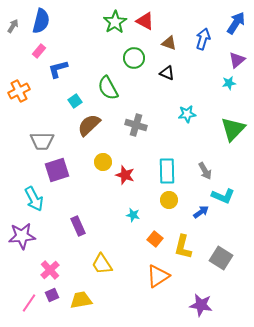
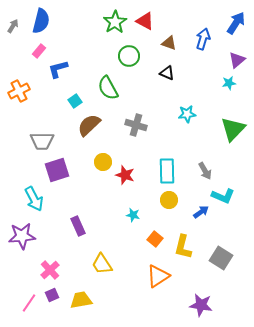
green circle at (134, 58): moved 5 px left, 2 px up
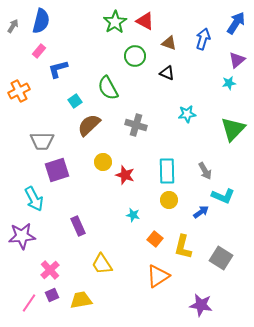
green circle at (129, 56): moved 6 px right
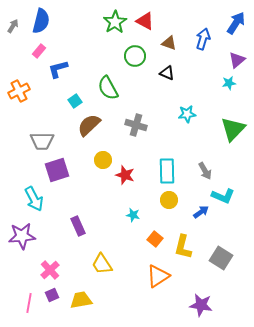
yellow circle at (103, 162): moved 2 px up
pink line at (29, 303): rotated 24 degrees counterclockwise
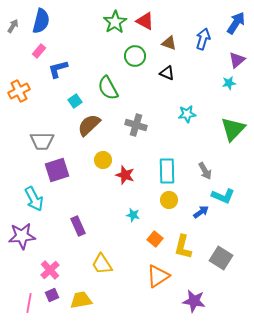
purple star at (201, 305): moved 7 px left, 4 px up
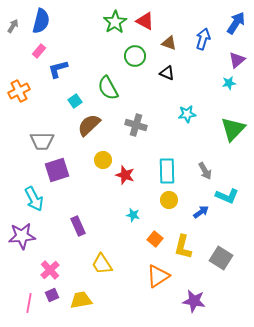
cyan L-shape at (223, 196): moved 4 px right
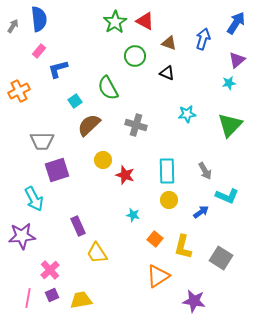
blue semicircle at (41, 21): moved 2 px left, 2 px up; rotated 20 degrees counterclockwise
green triangle at (233, 129): moved 3 px left, 4 px up
yellow trapezoid at (102, 264): moved 5 px left, 11 px up
pink line at (29, 303): moved 1 px left, 5 px up
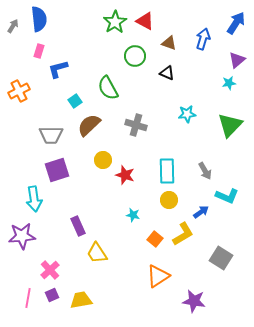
pink rectangle at (39, 51): rotated 24 degrees counterclockwise
gray trapezoid at (42, 141): moved 9 px right, 6 px up
cyan arrow at (34, 199): rotated 20 degrees clockwise
yellow L-shape at (183, 247): moved 13 px up; rotated 135 degrees counterclockwise
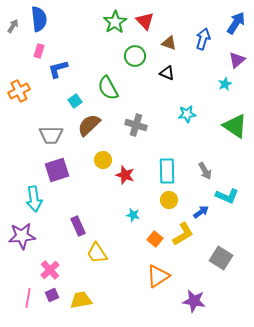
red triangle at (145, 21): rotated 18 degrees clockwise
cyan star at (229, 83): moved 4 px left, 1 px down; rotated 16 degrees counterclockwise
green triangle at (230, 125): moved 5 px right, 1 px down; rotated 40 degrees counterclockwise
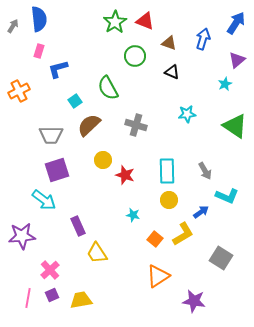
red triangle at (145, 21): rotated 24 degrees counterclockwise
black triangle at (167, 73): moved 5 px right, 1 px up
cyan arrow at (34, 199): moved 10 px right, 1 px down; rotated 45 degrees counterclockwise
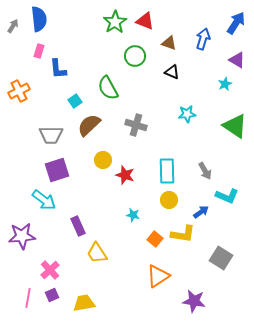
purple triangle at (237, 60): rotated 48 degrees counterclockwise
blue L-shape at (58, 69): rotated 80 degrees counterclockwise
yellow L-shape at (183, 234): rotated 40 degrees clockwise
yellow trapezoid at (81, 300): moved 3 px right, 3 px down
